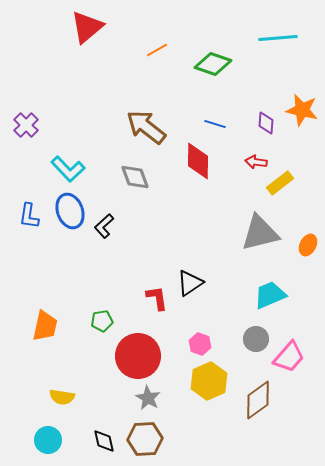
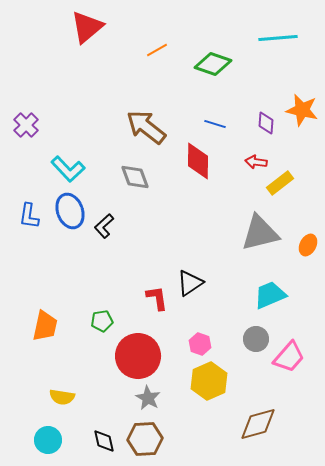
brown diamond: moved 24 px down; rotated 21 degrees clockwise
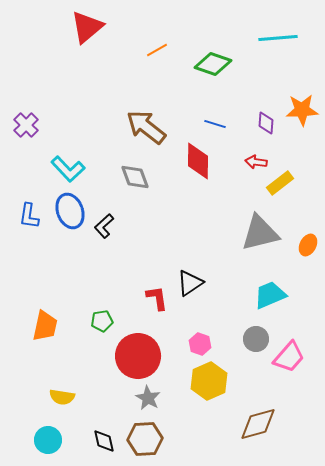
orange star: rotated 16 degrees counterclockwise
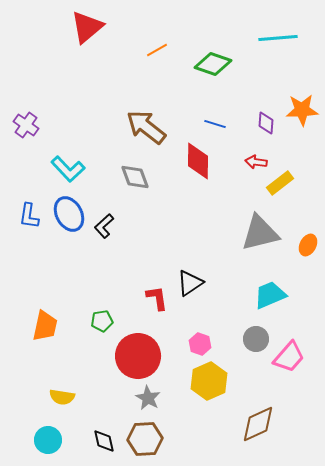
purple cross: rotated 10 degrees counterclockwise
blue ellipse: moved 1 px left, 3 px down; rotated 8 degrees counterclockwise
brown diamond: rotated 9 degrees counterclockwise
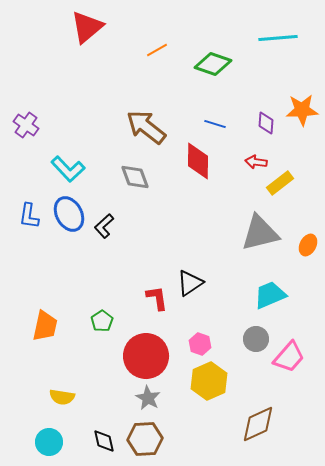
green pentagon: rotated 25 degrees counterclockwise
red circle: moved 8 px right
cyan circle: moved 1 px right, 2 px down
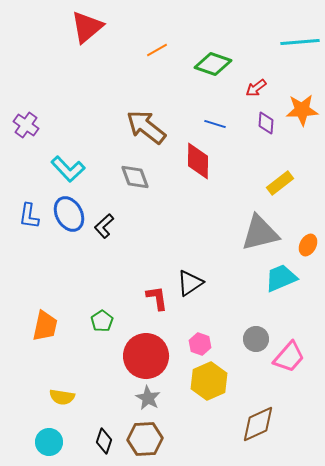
cyan line: moved 22 px right, 4 px down
red arrow: moved 74 px up; rotated 45 degrees counterclockwise
cyan trapezoid: moved 11 px right, 17 px up
black diamond: rotated 30 degrees clockwise
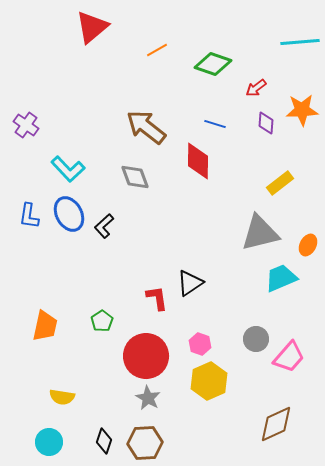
red triangle: moved 5 px right
brown diamond: moved 18 px right
brown hexagon: moved 4 px down
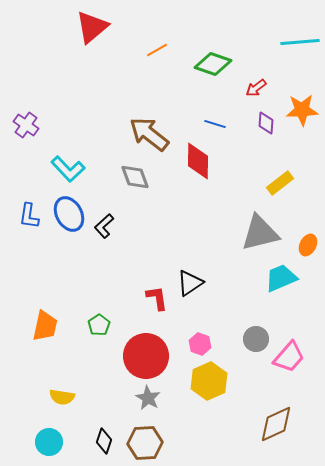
brown arrow: moved 3 px right, 7 px down
green pentagon: moved 3 px left, 4 px down
